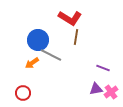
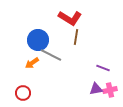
pink cross: moved 1 px left, 2 px up; rotated 24 degrees clockwise
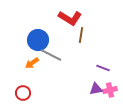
brown line: moved 5 px right, 2 px up
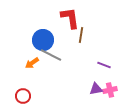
red L-shape: rotated 130 degrees counterclockwise
blue circle: moved 5 px right
purple line: moved 1 px right, 3 px up
red circle: moved 3 px down
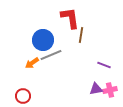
gray line: rotated 50 degrees counterclockwise
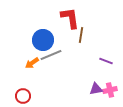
purple line: moved 2 px right, 4 px up
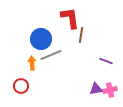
blue circle: moved 2 px left, 1 px up
orange arrow: rotated 120 degrees clockwise
red circle: moved 2 px left, 10 px up
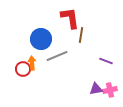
gray line: moved 6 px right, 1 px down
red circle: moved 2 px right, 17 px up
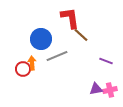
brown line: rotated 56 degrees counterclockwise
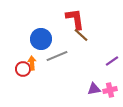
red L-shape: moved 5 px right, 1 px down
purple line: moved 6 px right; rotated 56 degrees counterclockwise
purple triangle: moved 2 px left
